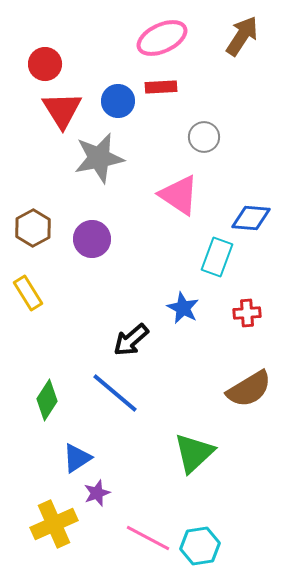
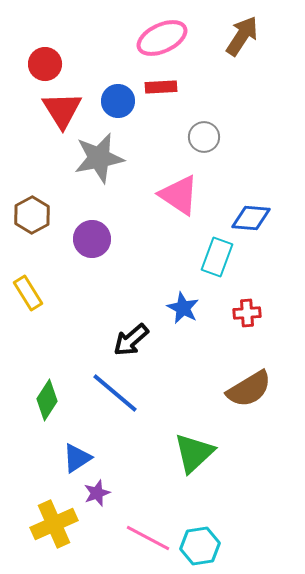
brown hexagon: moved 1 px left, 13 px up
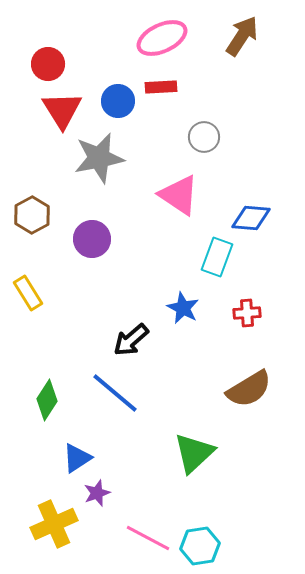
red circle: moved 3 px right
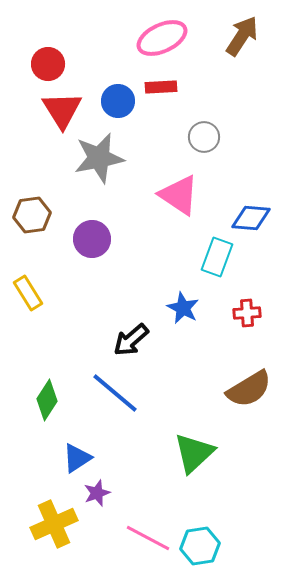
brown hexagon: rotated 21 degrees clockwise
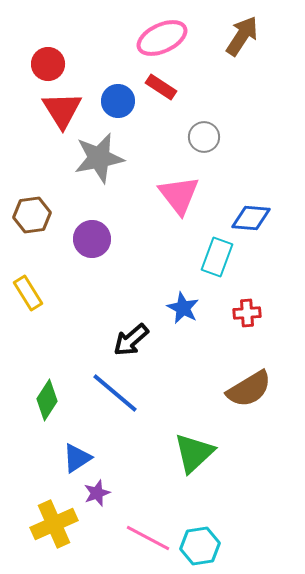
red rectangle: rotated 36 degrees clockwise
pink triangle: rotated 18 degrees clockwise
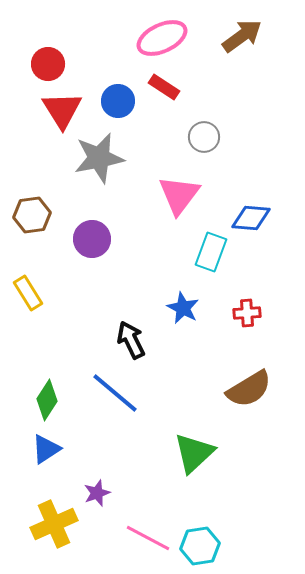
brown arrow: rotated 21 degrees clockwise
red rectangle: moved 3 px right
pink triangle: rotated 15 degrees clockwise
cyan rectangle: moved 6 px left, 5 px up
black arrow: rotated 105 degrees clockwise
blue triangle: moved 31 px left, 9 px up
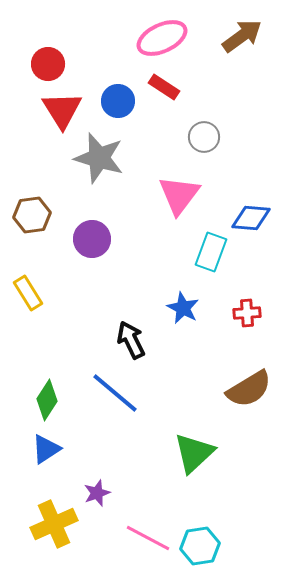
gray star: rotated 27 degrees clockwise
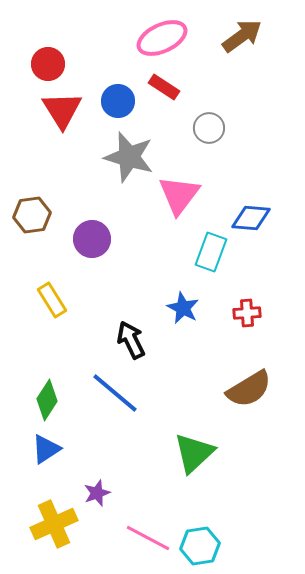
gray circle: moved 5 px right, 9 px up
gray star: moved 30 px right, 1 px up
yellow rectangle: moved 24 px right, 7 px down
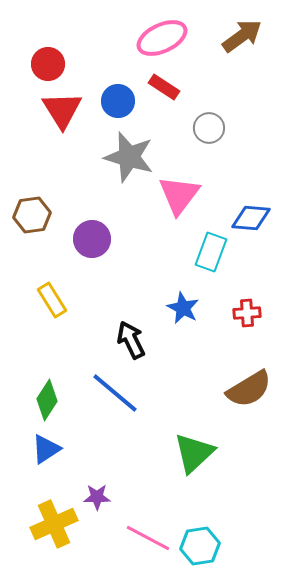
purple star: moved 4 px down; rotated 20 degrees clockwise
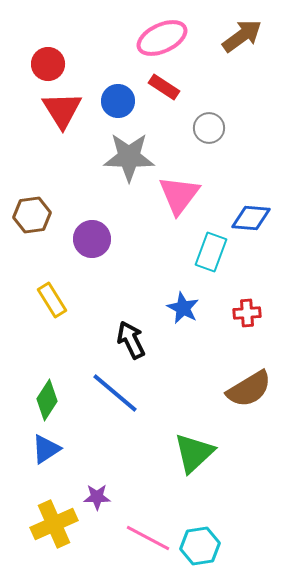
gray star: rotated 15 degrees counterclockwise
